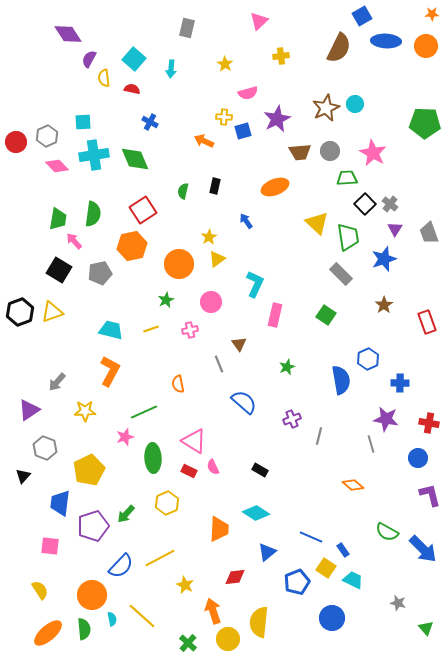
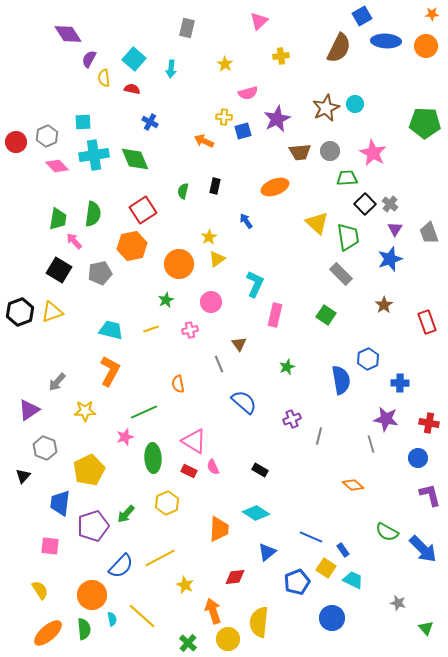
blue star at (384, 259): moved 6 px right
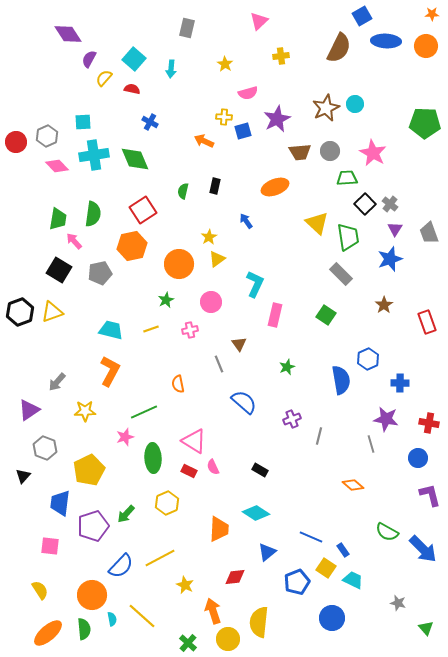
yellow semicircle at (104, 78): rotated 48 degrees clockwise
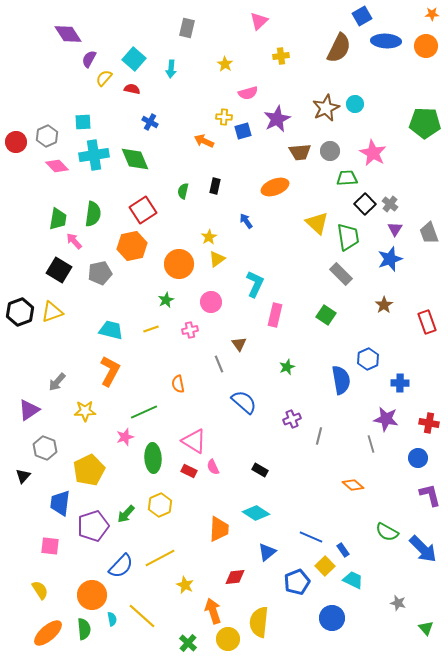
yellow hexagon at (167, 503): moved 7 px left, 2 px down
yellow square at (326, 568): moved 1 px left, 2 px up; rotated 12 degrees clockwise
